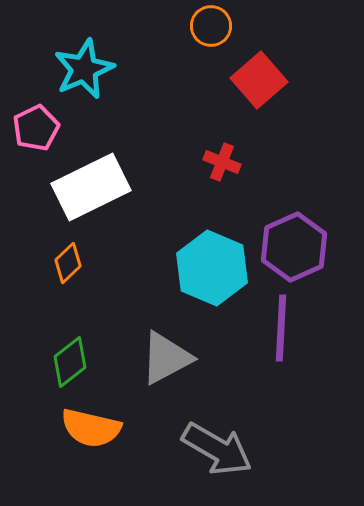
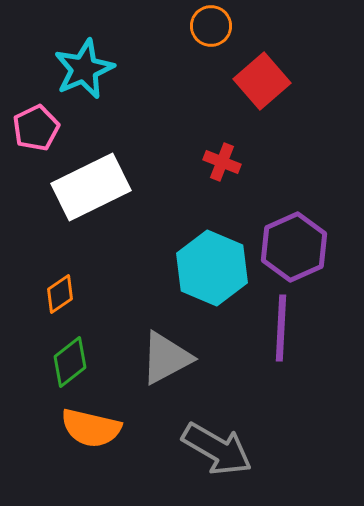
red square: moved 3 px right, 1 px down
orange diamond: moved 8 px left, 31 px down; rotated 9 degrees clockwise
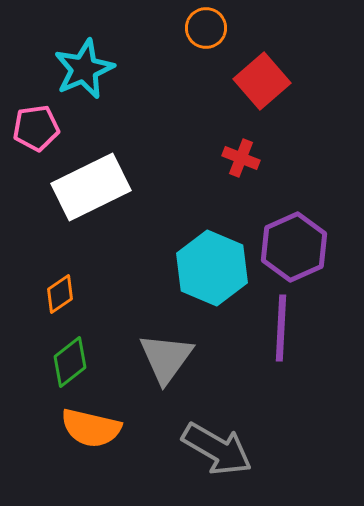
orange circle: moved 5 px left, 2 px down
pink pentagon: rotated 18 degrees clockwise
red cross: moved 19 px right, 4 px up
gray triangle: rotated 26 degrees counterclockwise
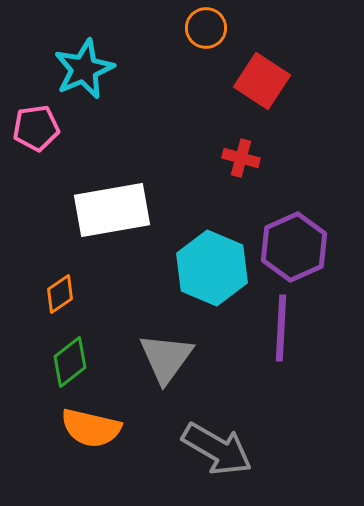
red square: rotated 16 degrees counterclockwise
red cross: rotated 6 degrees counterclockwise
white rectangle: moved 21 px right, 23 px down; rotated 16 degrees clockwise
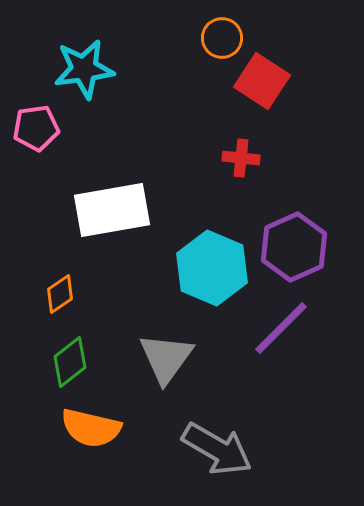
orange circle: moved 16 px right, 10 px down
cyan star: rotated 16 degrees clockwise
red cross: rotated 9 degrees counterclockwise
purple line: rotated 42 degrees clockwise
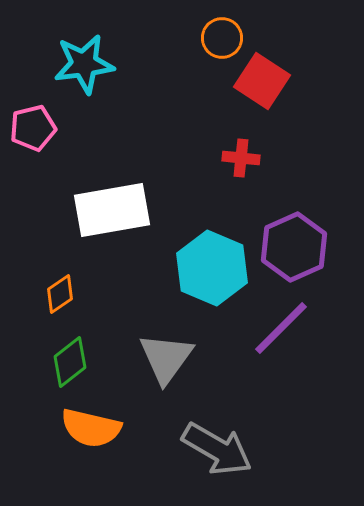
cyan star: moved 5 px up
pink pentagon: moved 3 px left; rotated 6 degrees counterclockwise
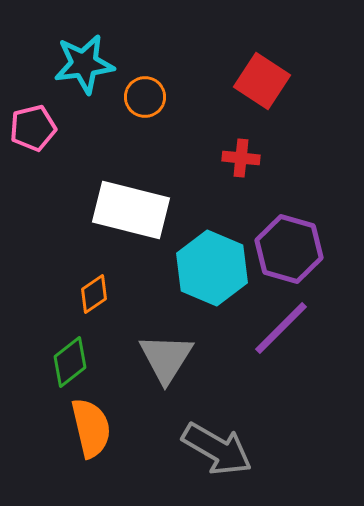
orange circle: moved 77 px left, 59 px down
white rectangle: moved 19 px right; rotated 24 degrees clockwise
purple hexagon: moved 5 px left, 2 px down; rotated 20 degrees counterclockwise
orange diamond: moved 34 px right
gray triangle: rotated 4 degrees counterclockwise
orange semicircle: rotated 116 degrees counterclockwise
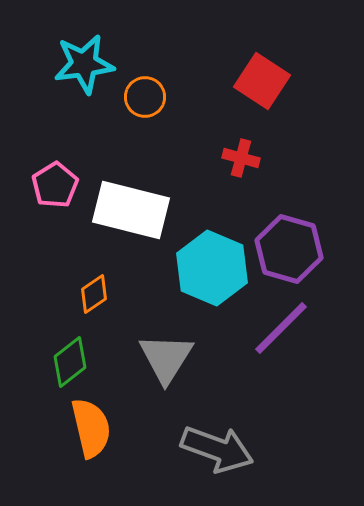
pink pentagon: moved 22 px right, 57 px down; rotated 18 degrees counterclockwise
red cross: rotated 9 degrees clockwise
gray arrow: rotated 10 degrees counterclockwise
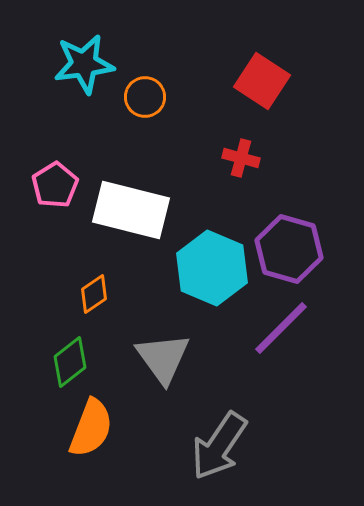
gray triangle: moved 3 px left; rotated 8 degrees counterclockwise
orange semicircle: rotated 34 degrees clockwise
gray arrow: moved 2 px right, 3 px up; rotated 104 degrees clockwise
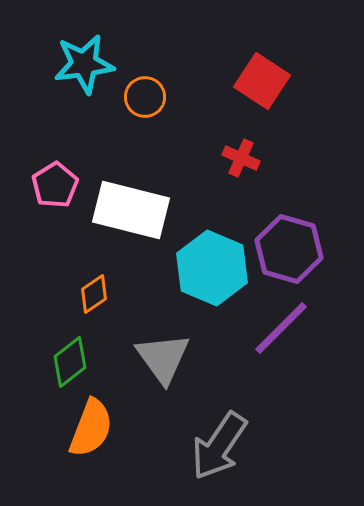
red cross: rotated 9 degrees clockwise
